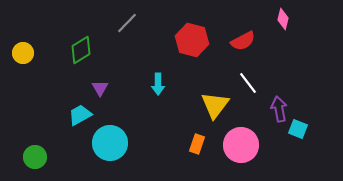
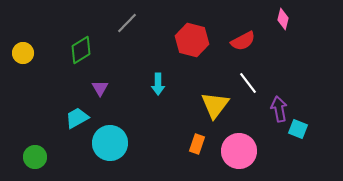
cyan trapezoid: moved 3 px left, 3 px down
pink circle: moved 2 px left, 6 px down
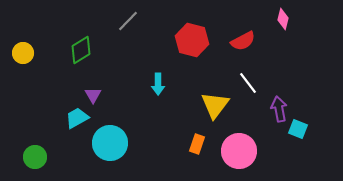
gray line: moved 1 px right, 2 px up
purple triangle: moved 7 px left, 7 px down
